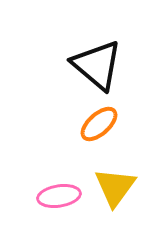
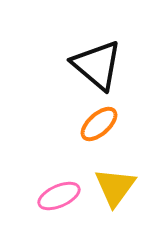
pink ellipse: rotated 15 degrees counterclockwise
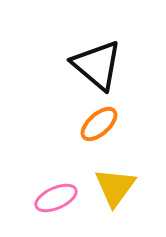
pink ellipse: moved 3 px left, 2 px down
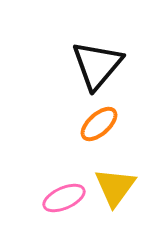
black triangle: rotated 30 degrees clockwise
pink ellipse: moved 8 px right
